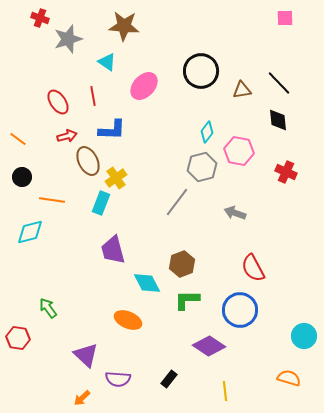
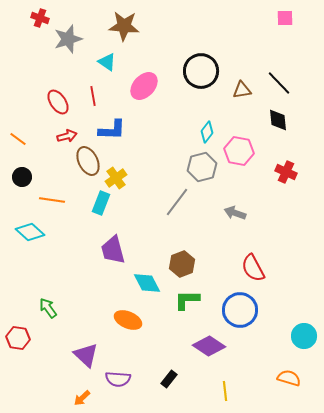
cyan diamond at (30, 232): rotated 56 degrees clockwise
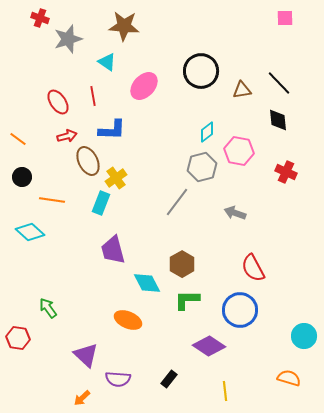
cyan diamond at (207, 132): rotated 15 degrees clockwise
brown hexagon at (182, 264): rotated 10 degrees counterclockwise
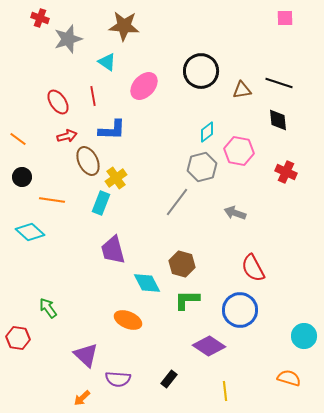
black line at (279, 83): rotated 28 degrees counterclockwise
brown hexagon at (182, 264): rotated 15 degrees counterclockwise
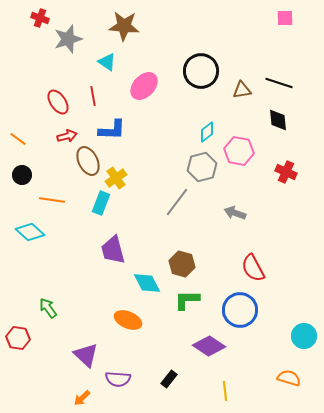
black circle at (22, 177): moved 2 px up
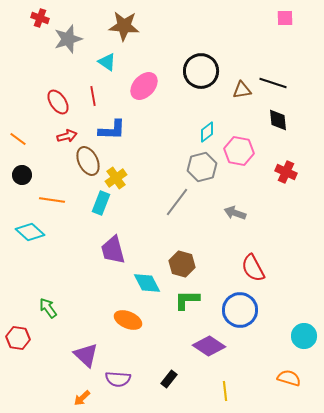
black line at (279, 83): moved 6 px left
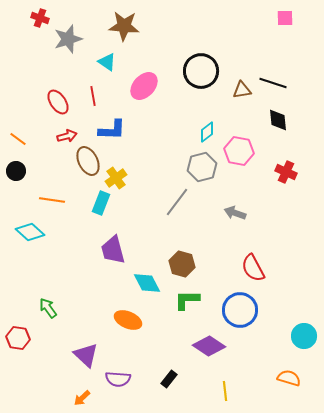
black circle at (22, 175): moved 6 px left, 4 px up
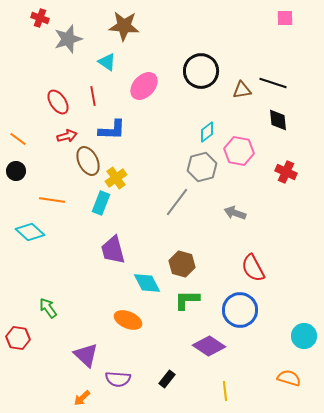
black rectangle at (169, 379): moved 2 px left
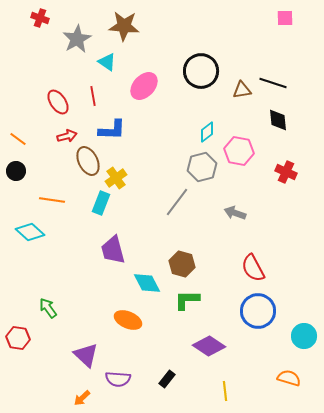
gray star at (68, 39): moved 9 px right; rotated 12 degrees counterclockwise
blue circle at (240, 310): moved 18 px right, 1 px down
